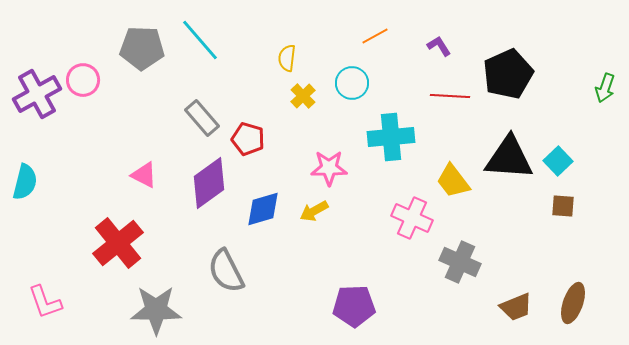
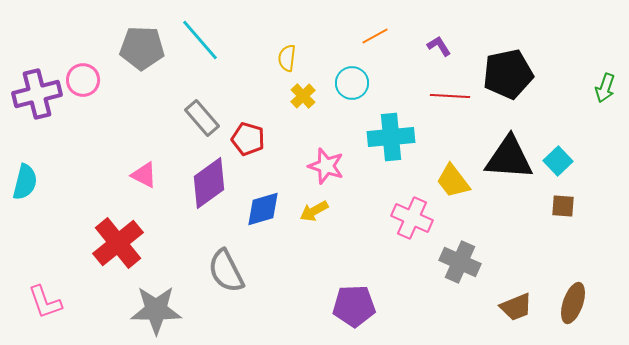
black pentagon: rotated 12 degrees clockwise
purple cross: rotated 15 degrees clockwise
pink star: moved 3 px left, 2 px up; rotated 18 degrees clockwise
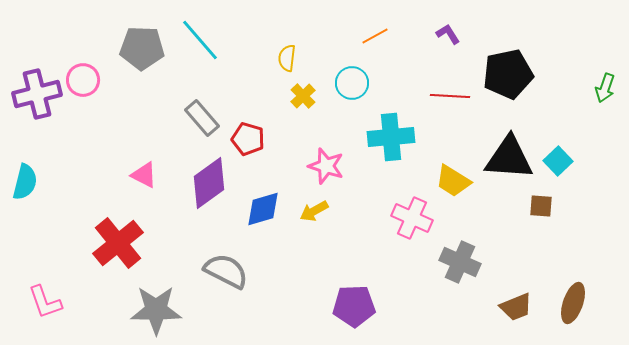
purple L-shape: moved 9 px right, 12 px up
yellow trapezoid: rotated 21 degrees counterclockwise
brown square: moved 22 px left
gray semicircle: rotated 144 degrees clockwise
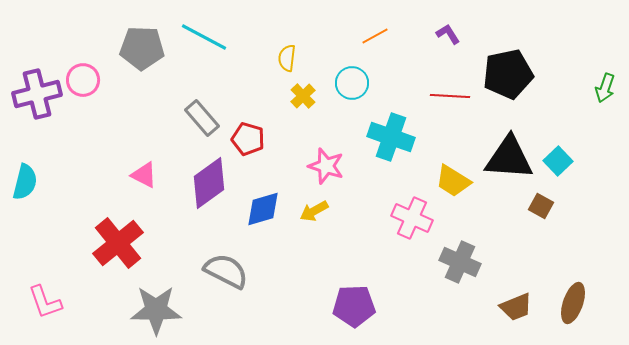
cyan line: moved 4 px right, 3 px up; rotated 21 degrees counterclockwise
cyan cross: rotated 24 degrees clockwise
brown square: rotated 25 degrees clockwise
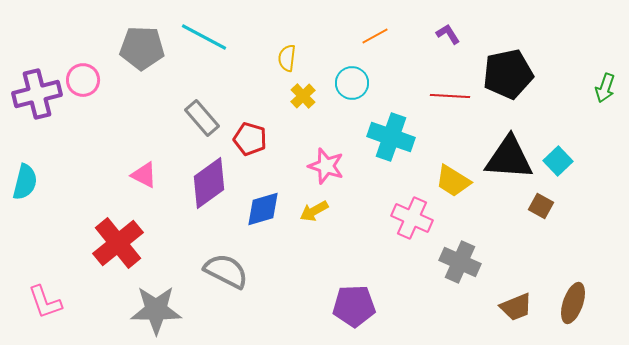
red pentagon: moved 2 px right
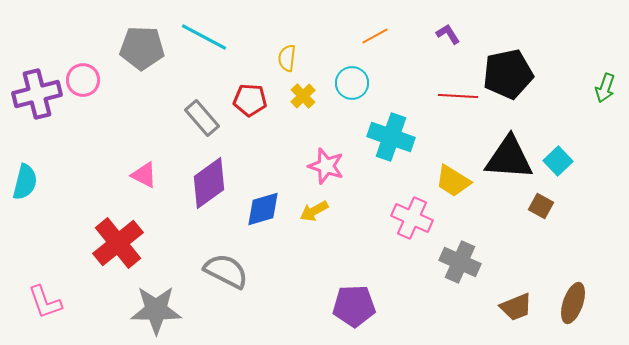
red line: moved 8 px right
red pentagon: moved 39 px up; rotated 12 degrees counterclockwise
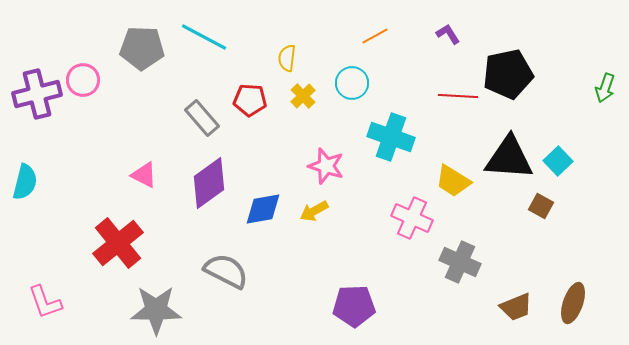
blue diamond: rotated 6 degrees clockwise
